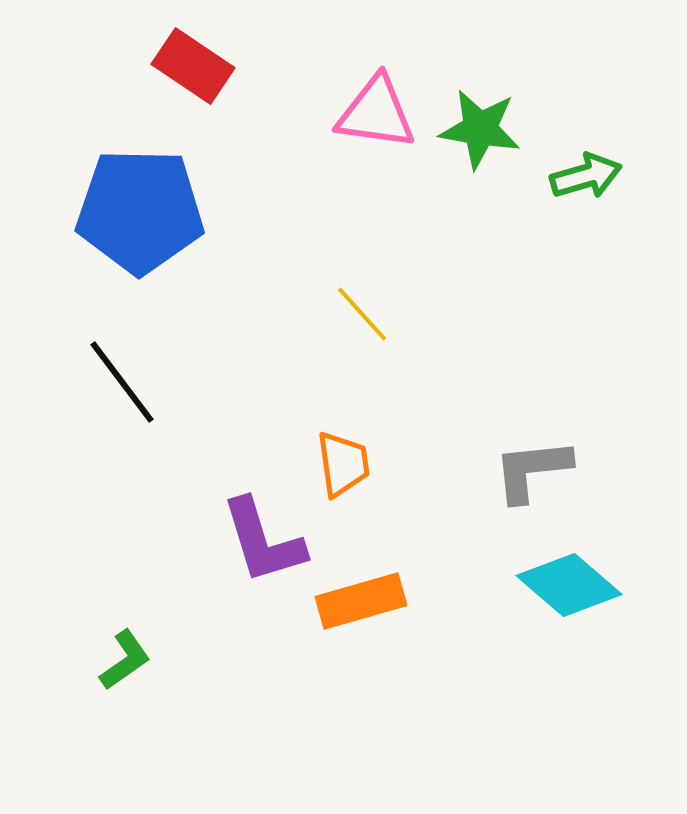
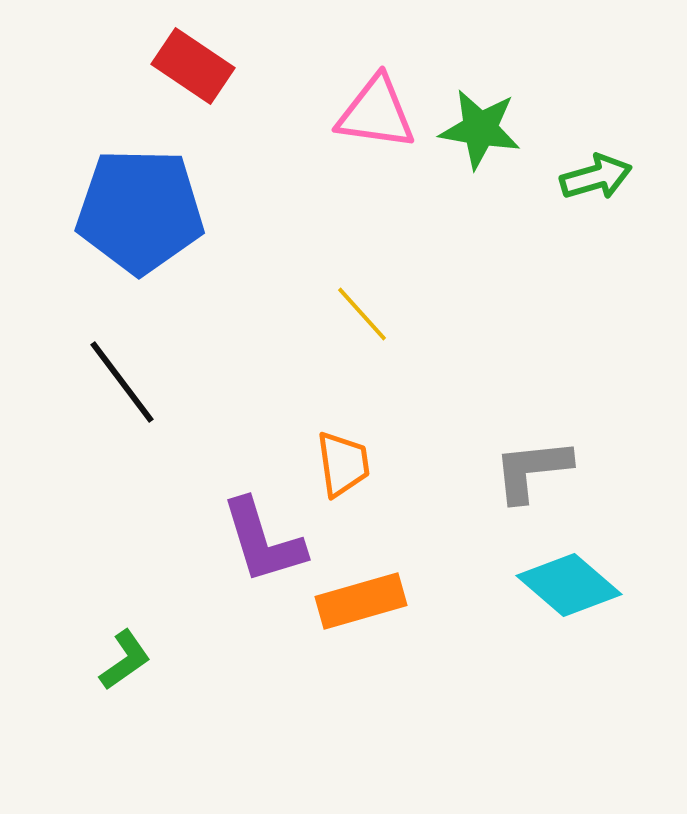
green arrow: moved 10 px right, 1 px down
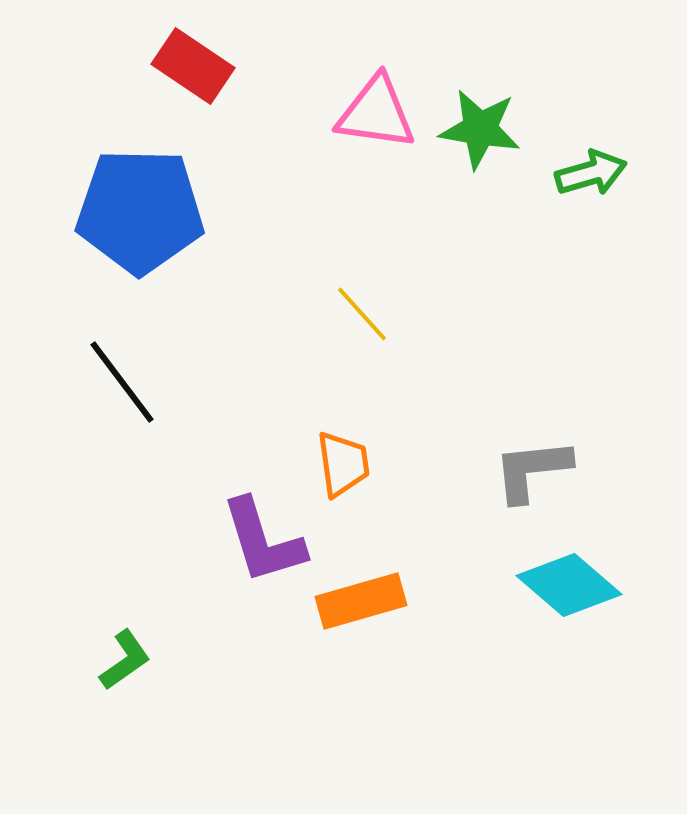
green arrow: moved 5 px left, 4 px up
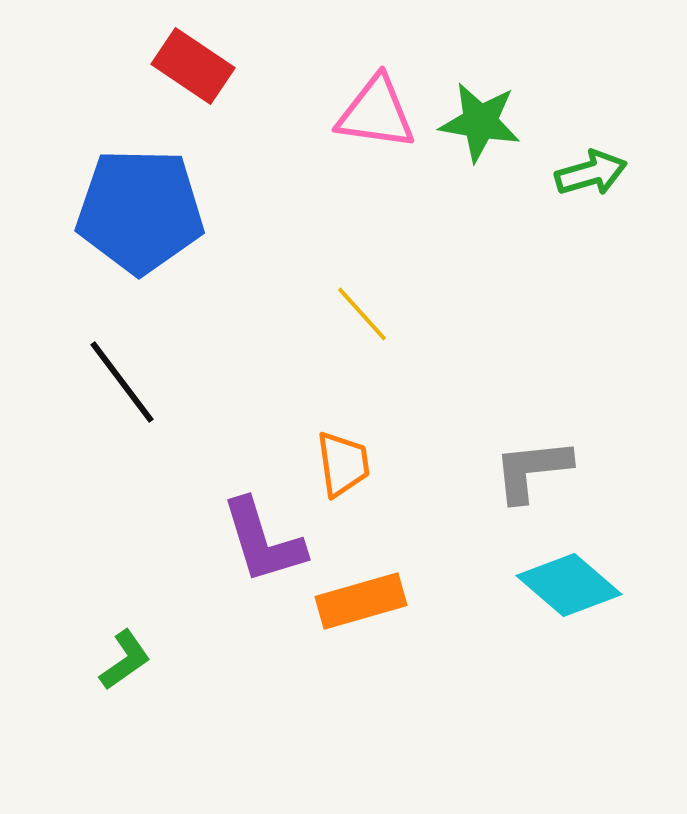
green star: moved 7 px up
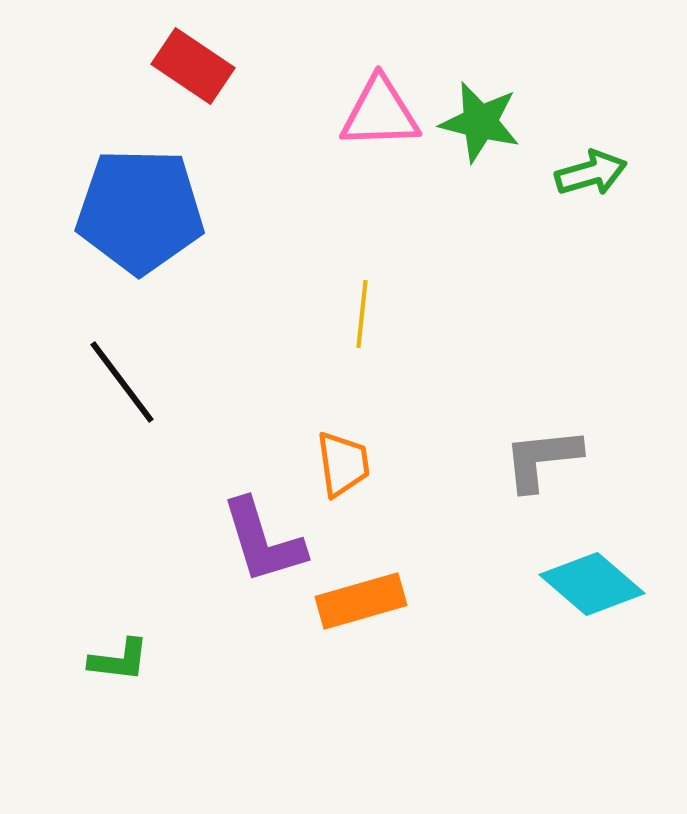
pink triangle: moved 4 px right; rotated 10 degrees counterclockwise
green star: rotated 4 degrees clockwise
yellow line: rotated 48 degrees clockwise
gray L-shape: moved 10 px right, 11 px up
cyan diamond: moved 23 px right, 1 px up
green L-shape: moved 6 px left; rotated 42 degrees clockwise
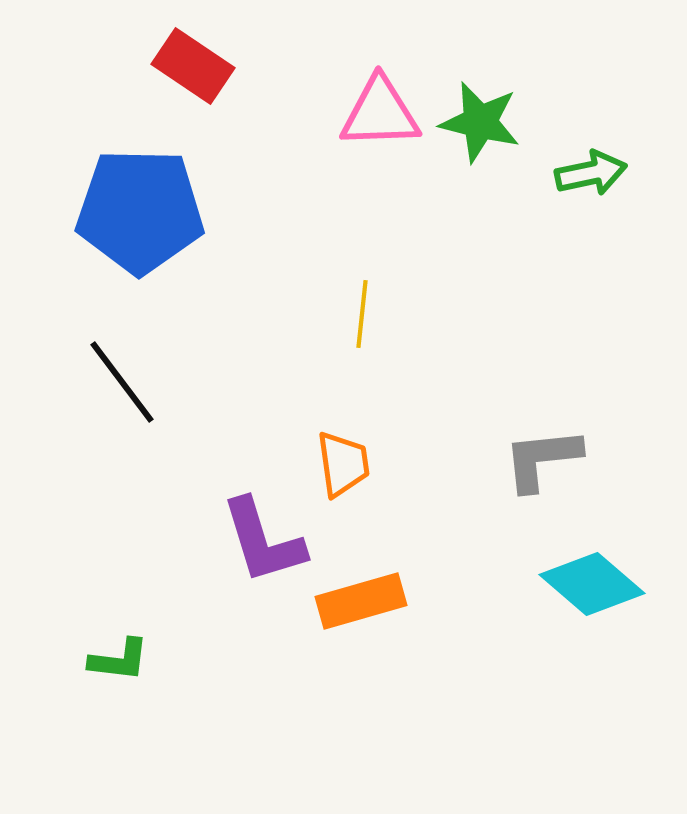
green arrow: rotated 4 degrees clockwise
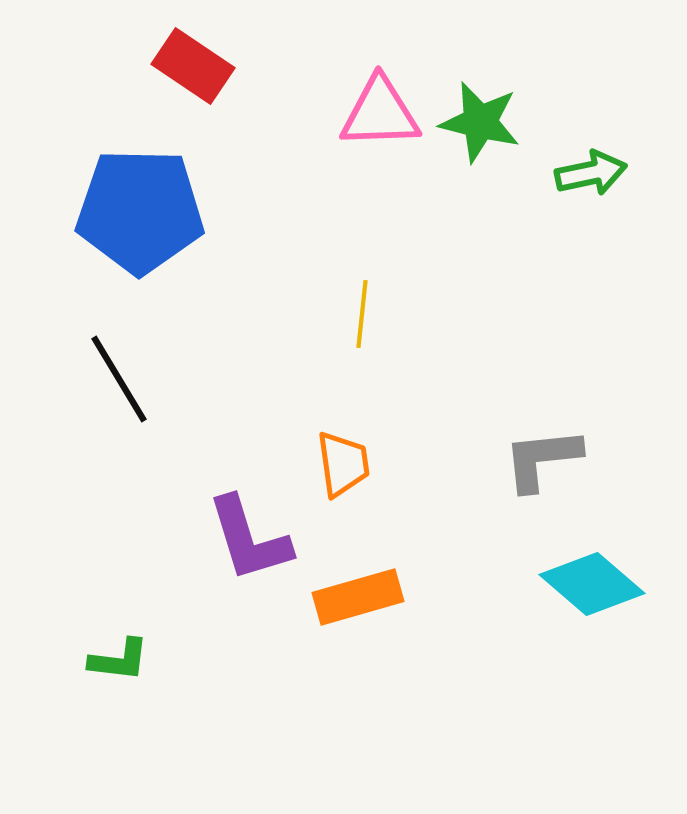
black line: moved 3 px left, 3 px up; rotated 6 degrees clockwise
purple L-shape: moved 14 px left, 2 px up
orange rectangle: moved 3 px left, 4 px up
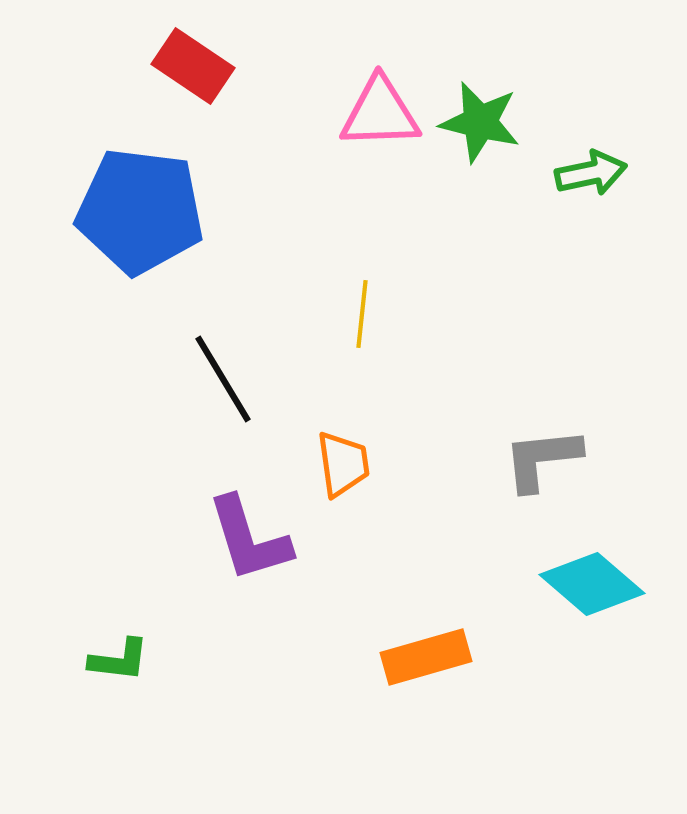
blue pentagon: rotated 6 degrees clockwise
black line: moved 104 px right
orange rectangle: moved 68 px right, 60 px down
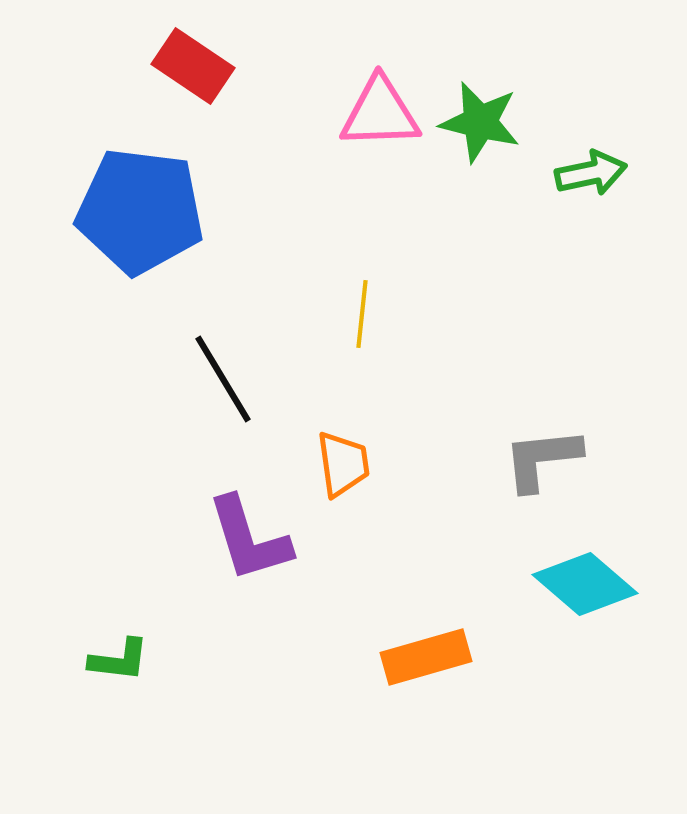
cyan diamond: moved 7 px left
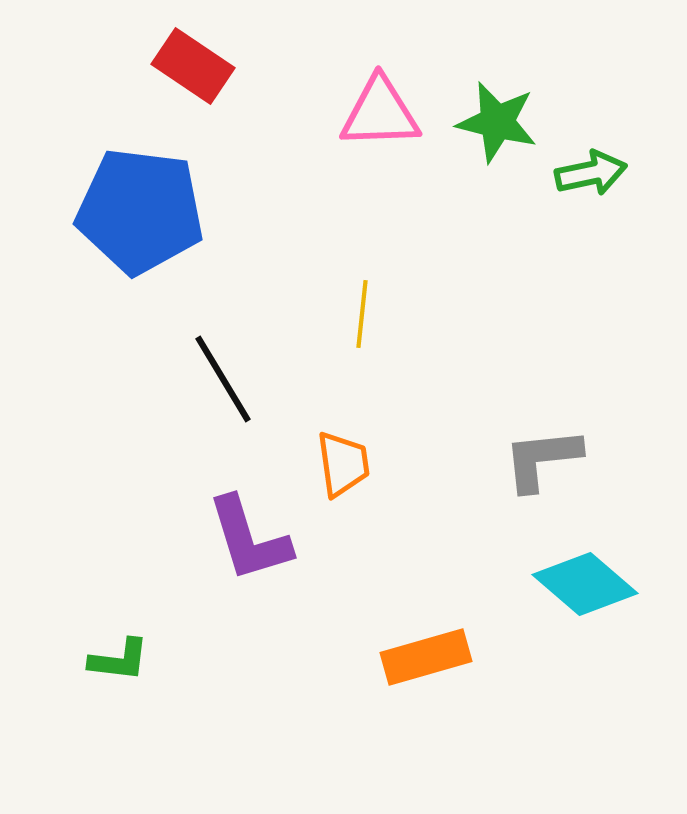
green star: moved 17 px right
